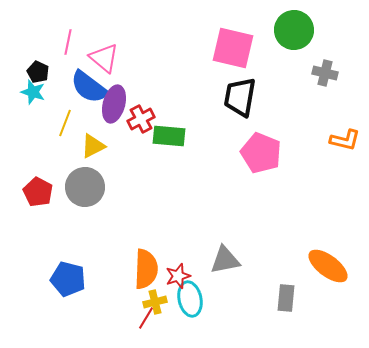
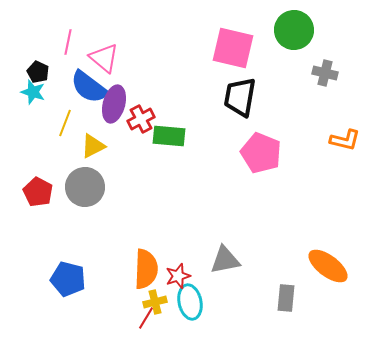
cyan ellipse: moved 3 px down
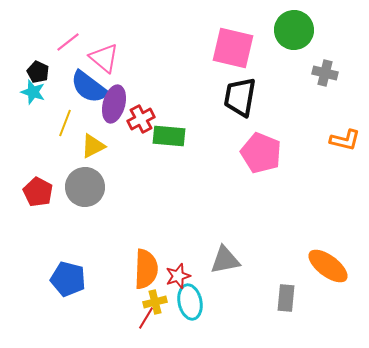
pink line: rotated 40 degrees clockwise
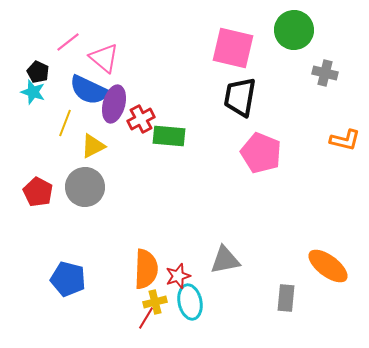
blue semicircle: moved 3 px down; rotated 12 degrees counterclockwise
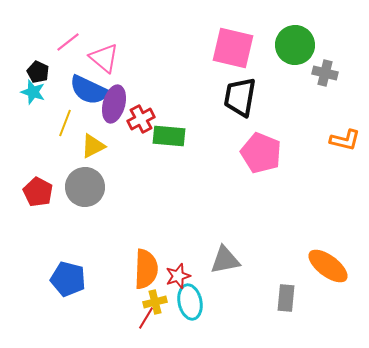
green circle: moved 1 px right, 15 px down
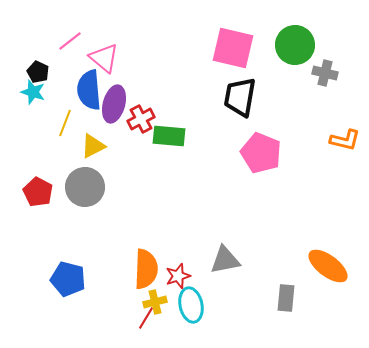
pink line: moved 2 px right, 1 px up
blue semicircle: rotated 60 degrees clockwise
cyan ellipse: moved 1 px right, 3 px down
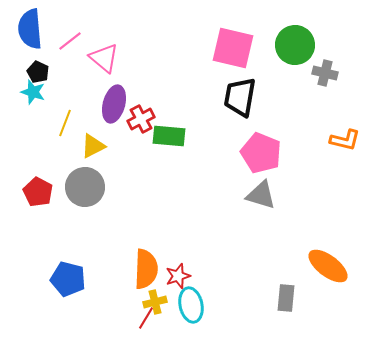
blue semicircle: moved 59 px left, 61 px up
gray triangle: moved 36 px right, 65 px up; rotated 28 degrees clockwise
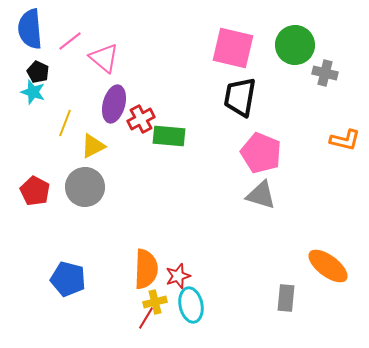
red pentagon: moved 3 px left, 1 px up
